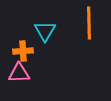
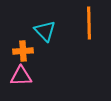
cyan triangle: rotated 15 degrees counterclockwise
pink triangle: moved 2 px right, 3 px down
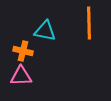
cyan triangle: rotated 35 degrees counterclockwise
orange cross: rotated 18 degrees clockwise
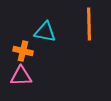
orange line: moved 1 px down
cyan triangle: moved 1 px down
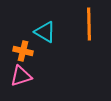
cyan triangle: rotated 20 degrees clockwise
pink triangle: rotated 15 degrees counterclockwise
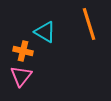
orange line: rotated 16 degrees counterclockwise
pink triangle: rotated 35 degrees counterclockwise
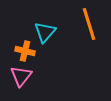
cyan triangle: rotated 40 degrees clockwise
orange cross: moved 2 px right
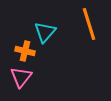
pink triangle: moved 1 px down
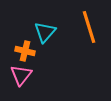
orange line: moved 3 px down
pink triangle: moved 2 px up
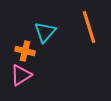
pink triangle: rotated 20 degrees clockwise
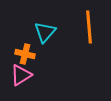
orange line: rotated 12 degrees clockwise
orange cross: moved 3 px down
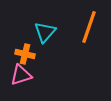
orange line: rotated 24 degrees clockwise
pink triangle: rotated 15 degrees clockwise
